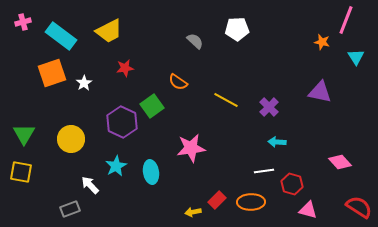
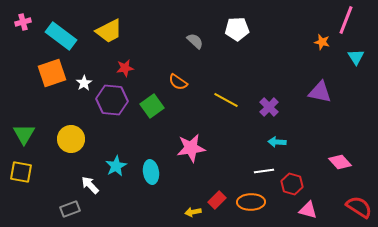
purple hexagon: moved 10 px left, 22 px up; rotated 20 degrees counterclockwise
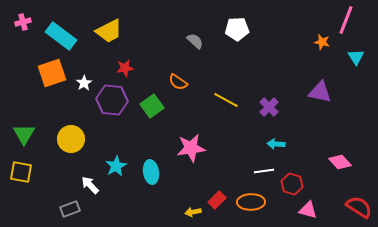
cyan arrow: moved 1 px left, 2 px down
